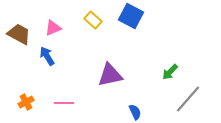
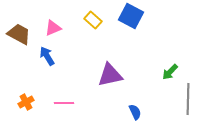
gray line: rotated 40 degrees counterclockwise
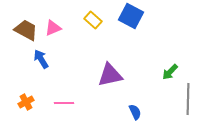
brown trapezoid: moved 7 px right, 4 px up
blue arrow: moved 6 px left, 3 px down
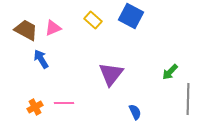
purple triangle: moved 1 px right, 1 px up; rotated 40 degrees counterclockwise
orange cross: moved 9 px right, 5 px down
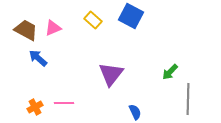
blue arrow: moved 3 px left, 1 px up; rotated 18 degrees counterclockwise
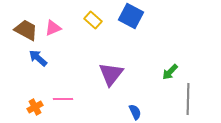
pink line: moved 1 px left, 4 px up
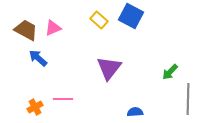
yellow rectangle: moved 6 px right
purple triangle: moved 2 px left, 6 px up
blue semicircle: rotated 70 degrees counterclockwise
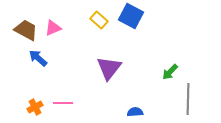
pink line: moved 4 px down
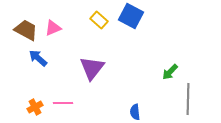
purple triangle: moved 17 px left
blue semicircle: rotated 91 degrees counterclockwise
